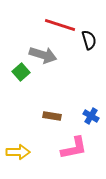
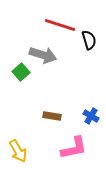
yellow arrow: moved 1 px up; rotated 60 degrees clockwise
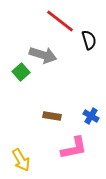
red line: moved 4 px up; rotated 20 degrees clockwise
yellow arrow: moved 3 px right, 9 px down
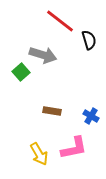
brown rectangle: moved 5 px up
yellow arrow: moved 18 px right, 6 px up
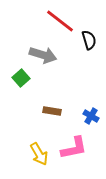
green square: moved 6 px down
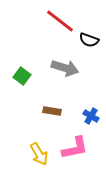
black semicircle: rotated 126 degrees clockwise
gray arrow: moved 22 px right, 13 px down
green square: moved 1 px right, 2 px up; rotated 12 degrees counterclockwise
pink L-shape: moved 1 px right
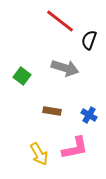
black semicircle: rotated 90 degrees clockwise
blue cross: moved 2 px left, 1 px up
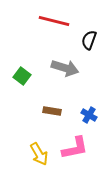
red line: moved 6 px left; rotated 24 degrees counterclockwise
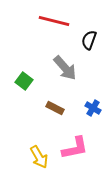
gray arrow: rotated 32 degrees clockwise
green square: moved 2 px right, 5 px down
brown rectangle: moved 3 px right, 3 px up; rotated 18 degrees clockwise
blue cross: moved 4 px right, 7 px up
yellow arrow: moved 3 px down
